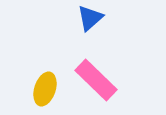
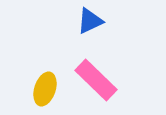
blue triangle: moved 3 px down; rotated 16 degrees clockwise
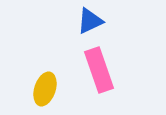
pink rectangle: moved 3 px right, 10 px up; rotated 27 degrees clockwise
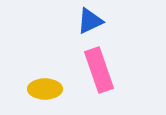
yellow ellipse: rotated 72 degrees clockwise
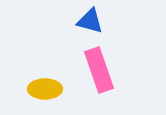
blue triangle: rotated 40 degrees clockwise
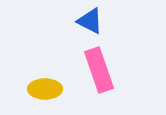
blue triangle: rotated 12 degrees clockwise
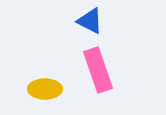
pink rectangle: moved 1 px left
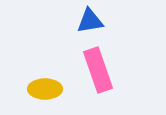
blue triangle: rotated 36 degrees counterclockwise
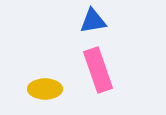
blue triangle: moved 3 px right
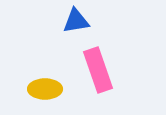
blue triangle: moved 17 px left
